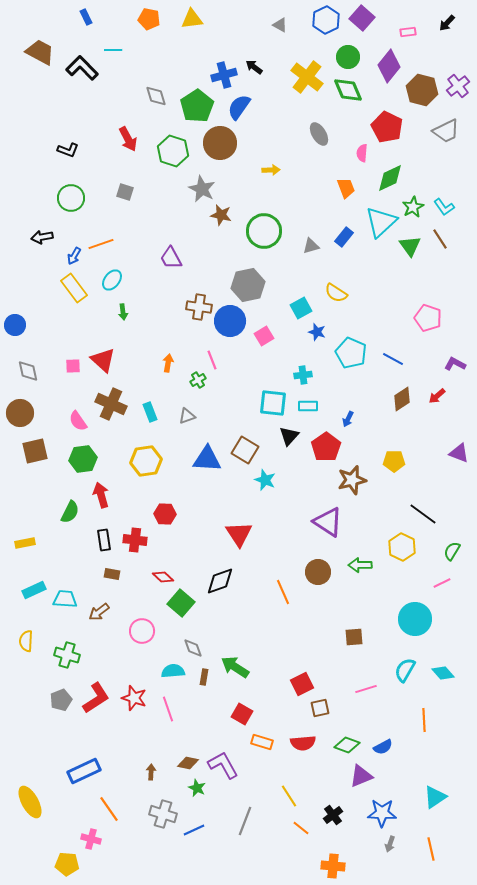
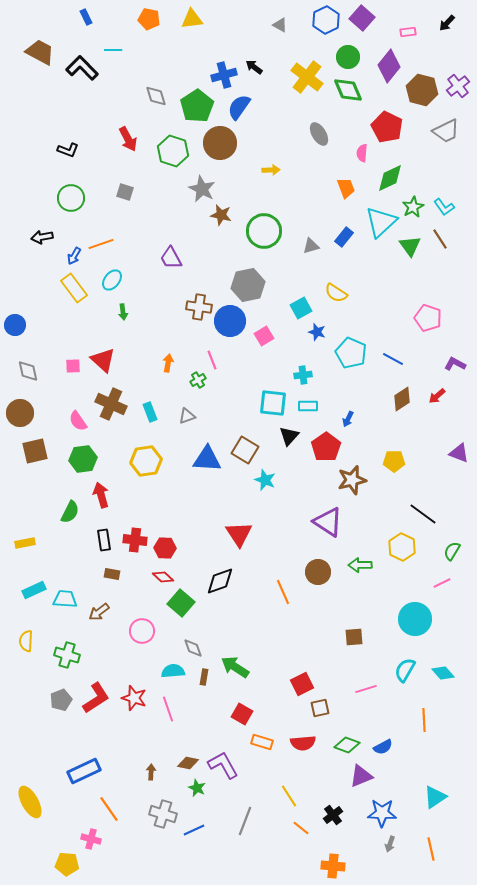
red hexagon at (165, 514): moved 34 px down
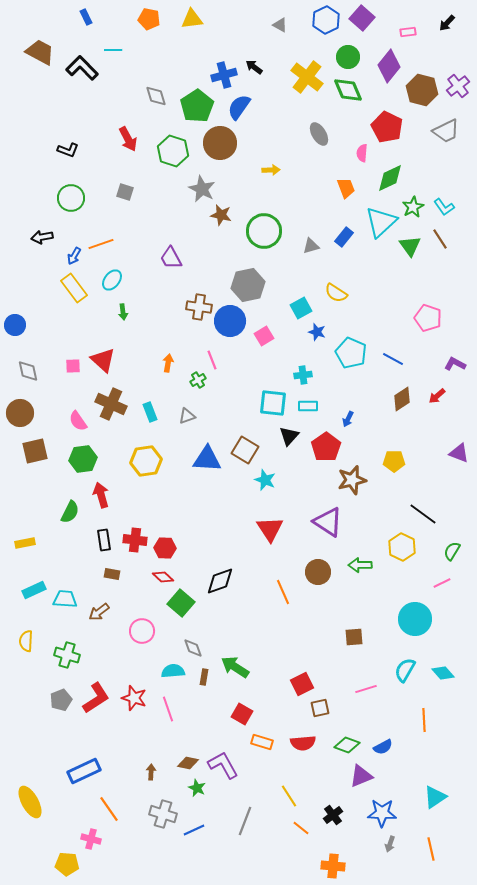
red triangle at (239, 534): moved 31 px right, 5 px up
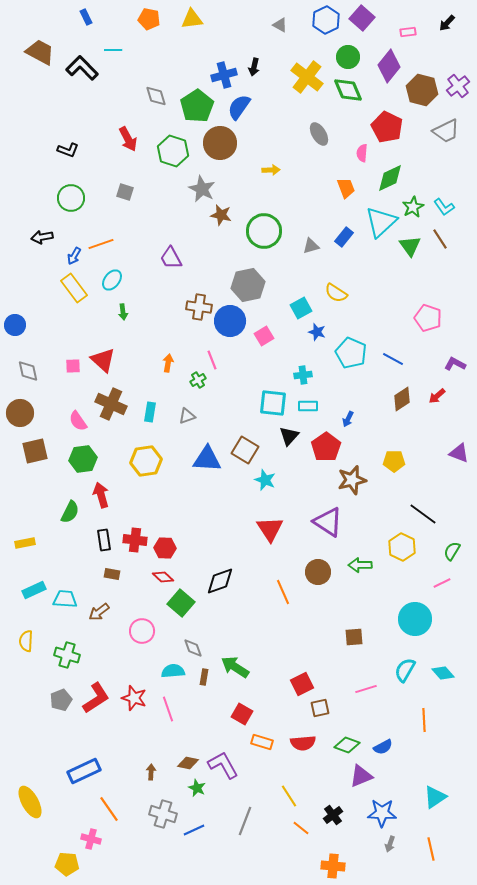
black arrow at (254, 67): rotated 114 degrees counterclockwise
cyan rectangle at (150, 412): rotated 30 degrees clockwise
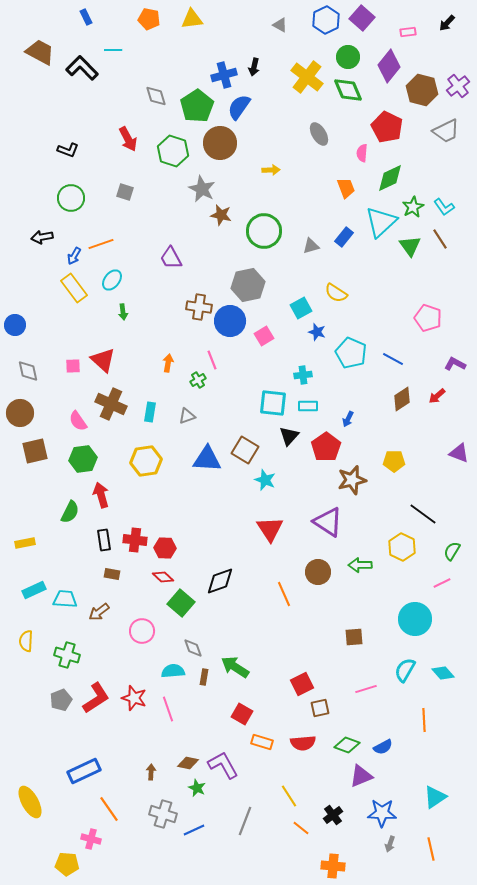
orange line at (283, 592): moved 1 px right, 2 px down
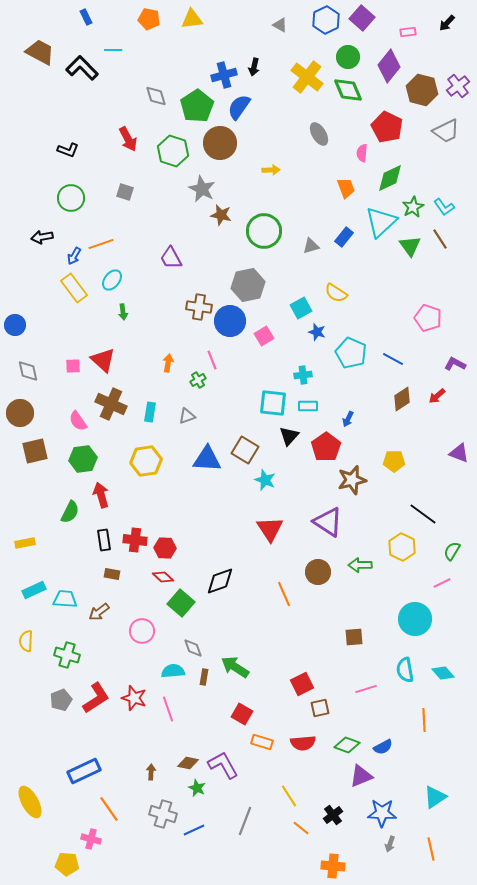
cyan semicircle at (405, 670): rotated 40 degrees counterclockwise
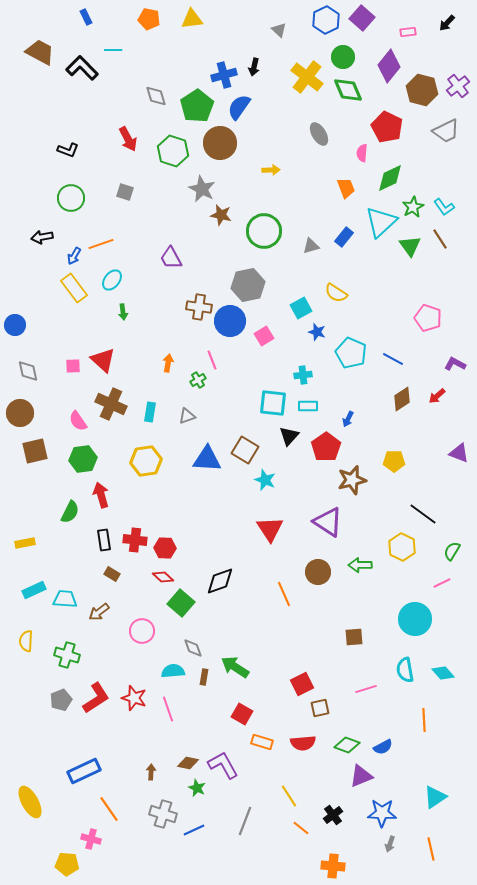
gray triangle at (280, 25): moved 1 px left, 5 px down; rotated 14 degrees clockwise
green circle at (348, 57): moved 5 px left
brown rectangle at (112, 574): rotated 21 degrees clockwise
